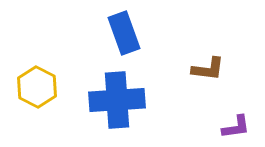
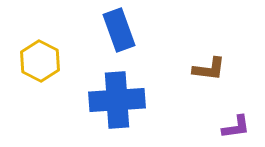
blue rectangle: moved 5 px left, 3 px up
brown L-shape: moved 1 px right
yellow hexagon: moved 3 px right, 26 px up
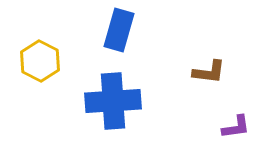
blue rectangle: rotated 36 degrees clockwise
brown L-shape: moved 3 px down
blue cross: moved 4 px left, 1 px down
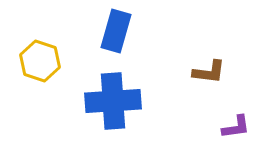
blue rectangle: moved 3 px left, 1 px down
yellow hexagon: rotated 9 degrees counterclockwise
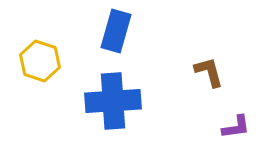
brown L-shape: rotated 112 degrees counterclockwise
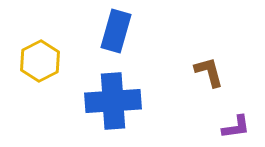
yellow hexagon: rotated 15 degrees clockwise
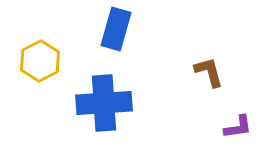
blue rectangle: moved 2 px up
blue cross: moved 9 px left, 2 px down
purple L-shape: moved 2 px right
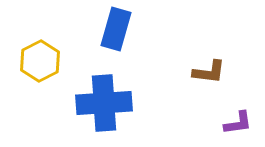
brown L-shape: rotated 112 degrees clockwise
purple L-shape: moved 4 px up
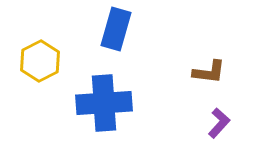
purple L-shape: moved 19 px left; rotated 40 degrees counterclockwise
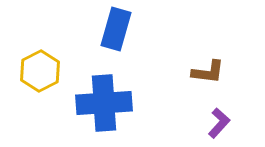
yellow hexagon: moved 10 px down
brown L-shape: moved 1 px left
